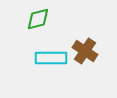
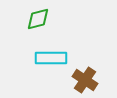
brown cross: moved 29 px down
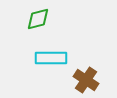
brown cross: moved 1 px right
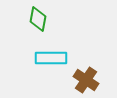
green diamond: rotated 65 degrees counterclockwise
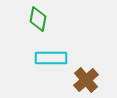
brown cross: rotated 15 degrees clockwise
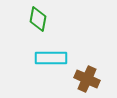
brown cross: moved 1 px right, 1 px up; rotated 25 degrees counterclockwise
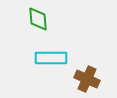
green diamond: rotated 15 degrees counterclockwise
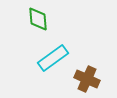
cyan rectangle: moved 2 px right; rotated 36 degrees counterclockwise
